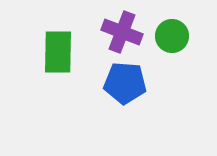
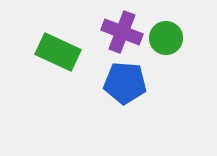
green circle: moved 6 px left, 2 px down
green rectangle: rotated 66 degrees counterclockwise
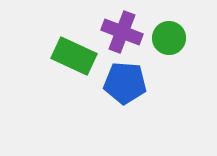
green circle: moved 3 px right
green rectangle: moved 16 px right, 4 px down
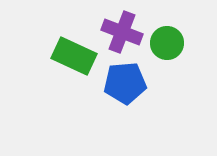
green circle: moved 2 px left, 5 px down
blue pentagon: rotated 9 degrees counterclockwise
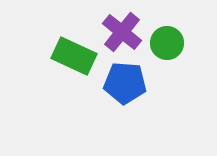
purple cross: rotated 18 degrees clockwise
blue pentagon: rotated 9 degrees clockwise
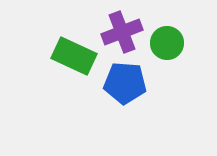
purple cross: rotated 30 degrees clockwise
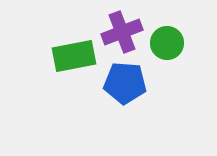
green rectangle: rotated 36 degrees counterclockwise
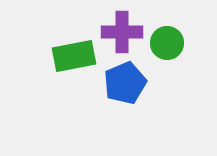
purple cross: rotated 21 degrees clockwise
blue pentagon: rotated 27 degrees counterclockwise
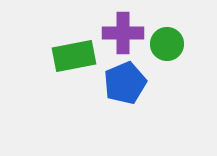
purple cross: moved 1 px right, 1 px down
green circle: moved 1 px down
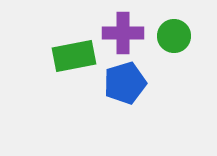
green circle: moved 7 px right, 8 px up
blue pentagon: rotated 6 degrees clockwise
